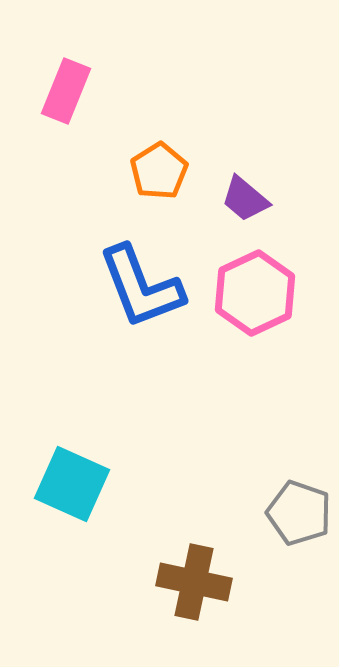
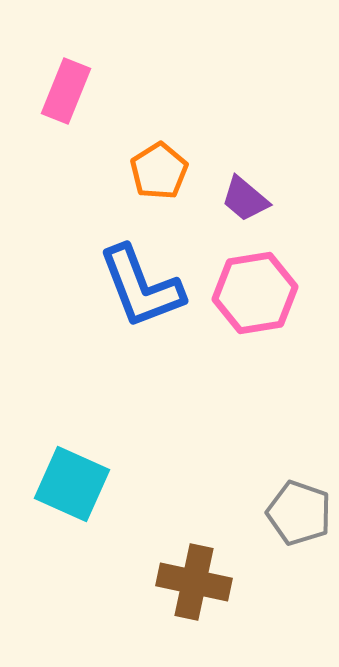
pink hexagon: rotated 16 degrees clockwise
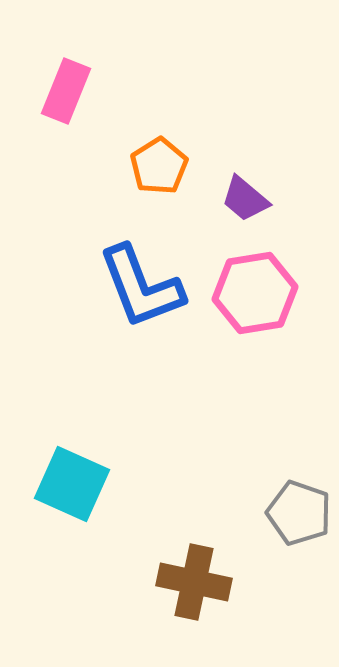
orange pentagon: moved 5 px up
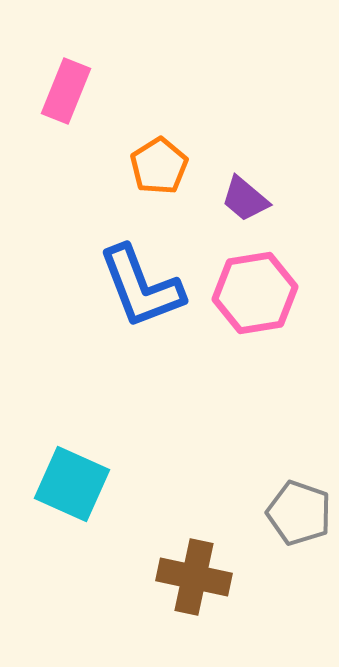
brown cross: moved 5 px up
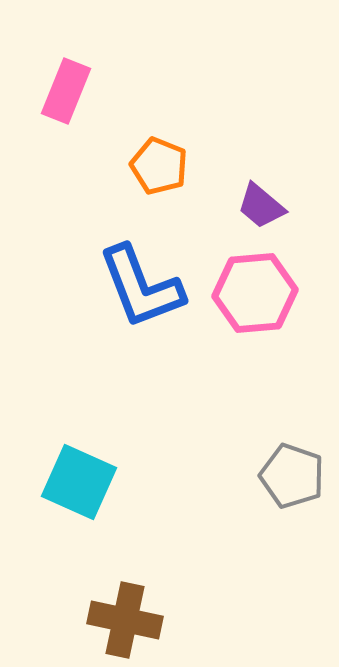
orange pentagon: rotated 18 degrees counterclockwise
purple trapezoid: moved 16 px right, 7 px down
pink hexagon: rotated 4 degrees clockwise
cyan square: moved 7 px right, 2 px up
gray pentagon: moved 7 px left, 37 px up
brown cross: moved 69 px left, 43 px down
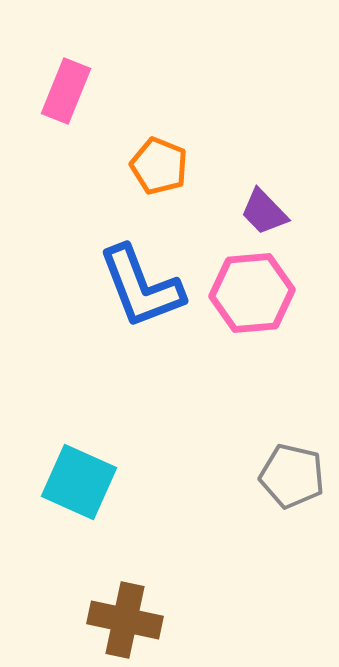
purple trapezoid: moved 3 px right, 6 px down; rotated 6 degrees clockwise
pink hexagon: moved 3 px left
gray pentagon: rotated 6 degrees counterclockwise
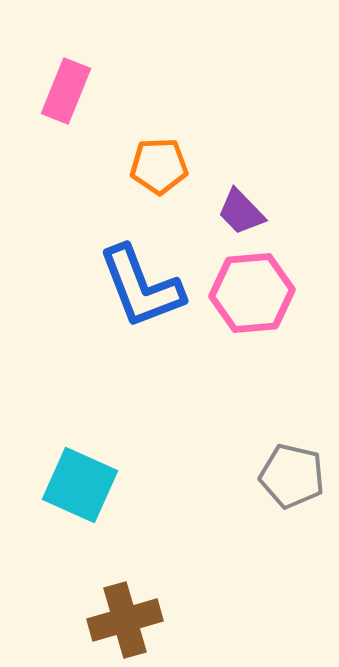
orange pentagon: rotated 24 degrees counterclockwise
purple trapezoid: moved 23 px left
cyan square: moved 1 px right, 3 px down
brown cross: rotated 28 degrees counterclockwise
